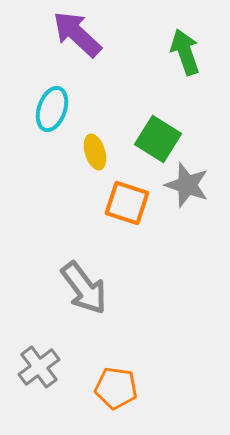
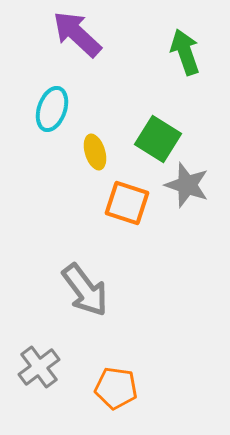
gray arrow: moved 1 px right, 2 px down
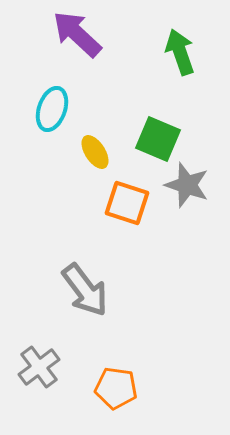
green arrow: moved 5 px left
green square: rotated 9 degrees counterclockwise
yellow ellipse: rotated 16 degrees counterclockwise
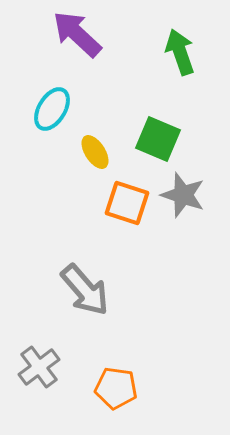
cyan ellipse: rotated 12 degrees clockwise
gray star: moved 4 px left, 10 px down
gray arrow: rotated 4 degrees counterclockwise
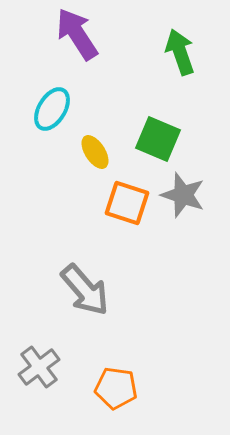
purple arrow: rotated 14 degrees clockwise
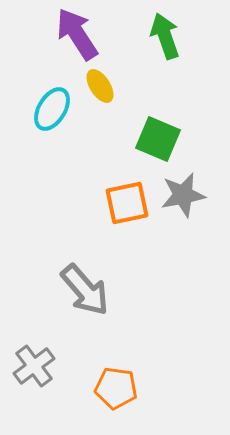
green arrow: moved 15 px left, 16 px up
yellow ellipse: moved 5 px right, 66 px up
gray star: rotated 30 degrees counterclockwise
orange square: rotated 30 degrees counterclockwise
gray cross: moved 5 px left, 1 px up
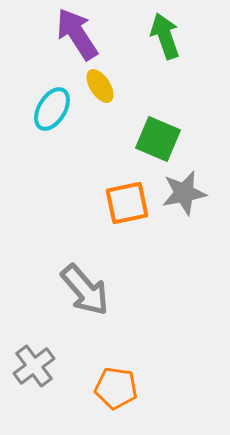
gray star: moved 1 px right, 2 px up
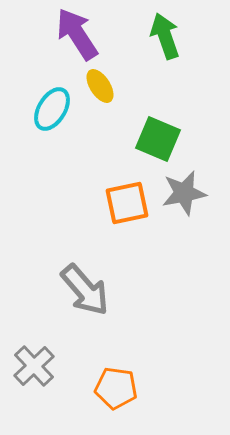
gray cross: rotated 6 degrees counterclockwise
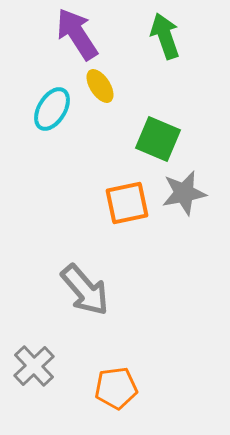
orange pentagon: rotated 15 degrees counterclockwise
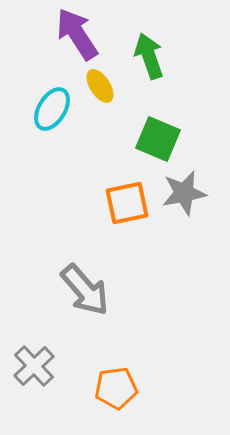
green arrow: moved 16 px left, 20 px down
